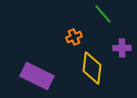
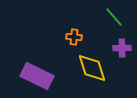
green line: moved 11 px right, 3 px down
orange cross: rotated 28 degrees clockwise
yellow diamond: rotated 24 degrees counterclockwise
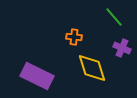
purple cross: rotated 24 degrees clockwise
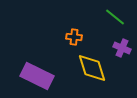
green line: moved 1 px right; rotated 10 degrees counterclockwise
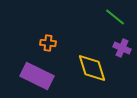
orange cross: moved 26 px left, 6 px down
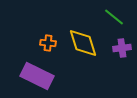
green line: moved 1 px left
purple cross: rotated 30 degrees counterclockwise
yellow diamond: moved 9 px left, 25 px up
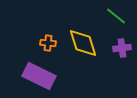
green line: moved 2 px right, 1 px up
purple rectangle: moved 2 px right
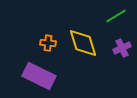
green line: rotated 70 degrees counterclockwise
purple cross: rotated 18 degrees counterclockwise
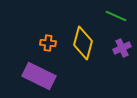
green line: rotated 55 degrees clockwise
yellow diamond: rotated 32 degrees clockwise
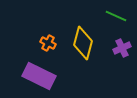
orange cross: rotated 21 degrees clockwise
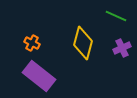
orange cross: moved 16 px left
purple rectangle: rotated 12 degrees clockwise
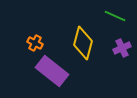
green line: moved 1 px left
orange cross: moved 3 px right
purple rectangle: moved 13 px right, 5 px up
